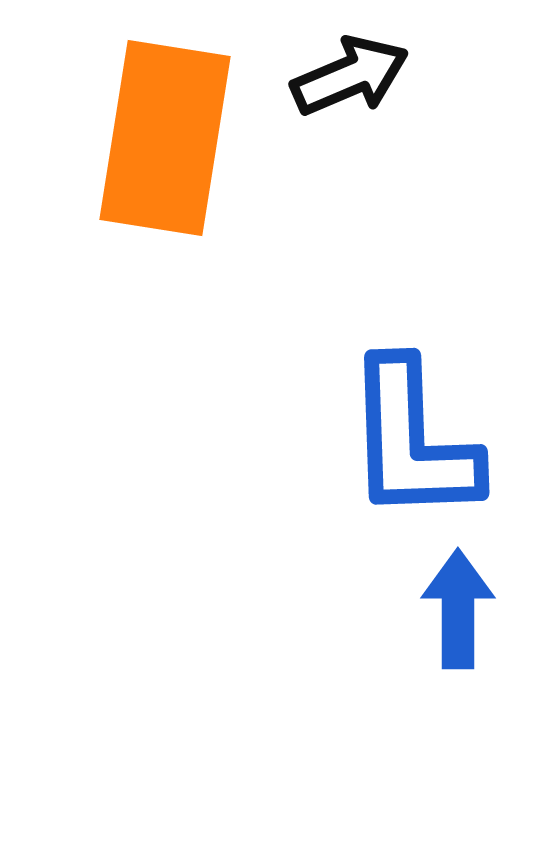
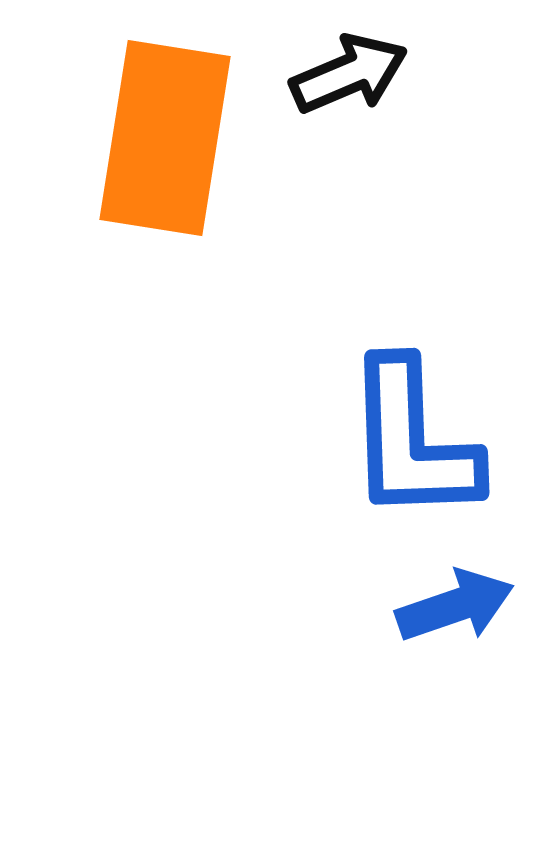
black arrow: moved 1 px left, 2 px up
blue arrow: moved 3 px left, 3 px up; rotated 71 degrees clockwise
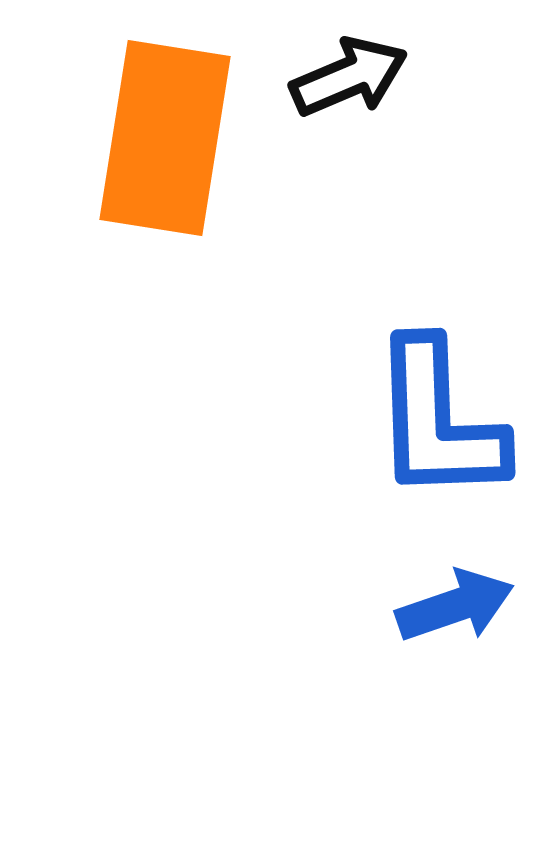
black arrow: moved 3 px down
blue L-shape: moved 26 px right, 20 px up
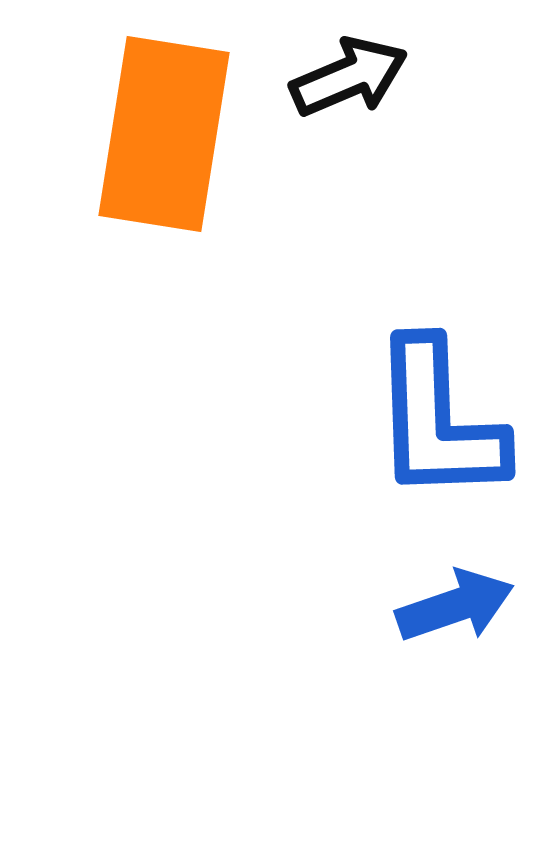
orange rectangle: moved 1 px left, 4 px up
